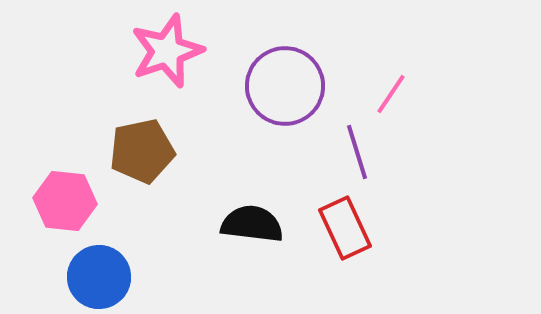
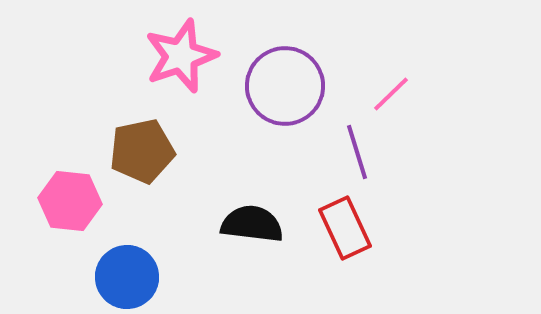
pink star: moved 14 px right, 5 px down
pink line: rotated 12 degrees clockwise
pink hexagon: moved 5 px right
blue circle: moved 28 px right
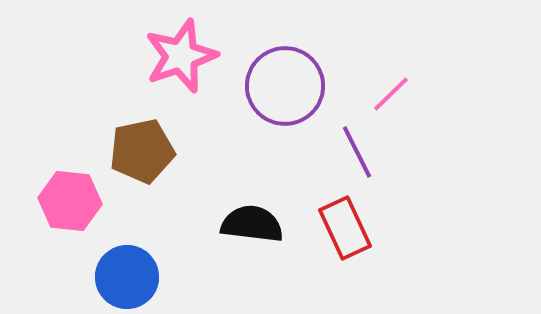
purple line: rotated 10 degrees counterclockwise
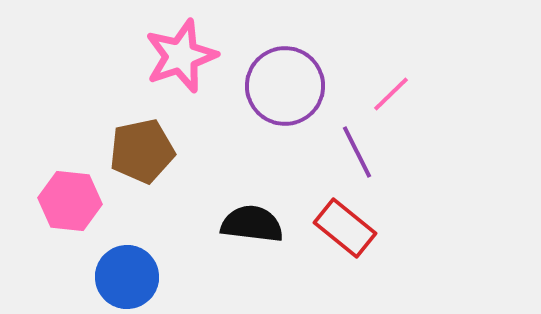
red rectangle: rotated 26 degrees counterclockwise
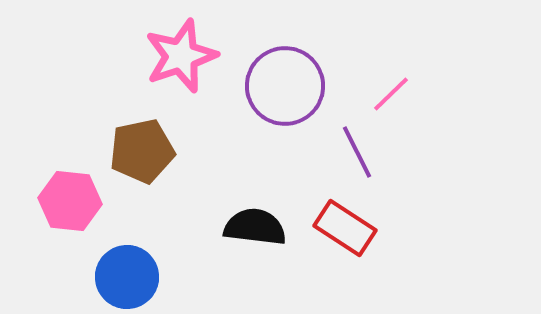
black semicircle: moved 3 px right, 3 px down
red rectangle: rotated 6 degrees counterclockwise
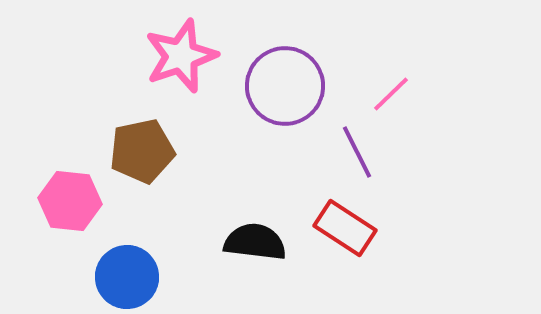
black semicircle: moved 15 px down
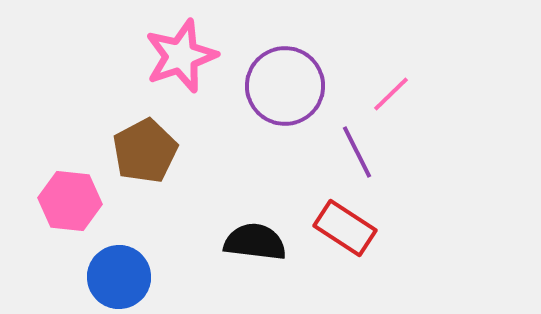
brown pentagon: moved 3 px right; rotated 16 degrees counterclockwise
blue circle: moved 8 px left
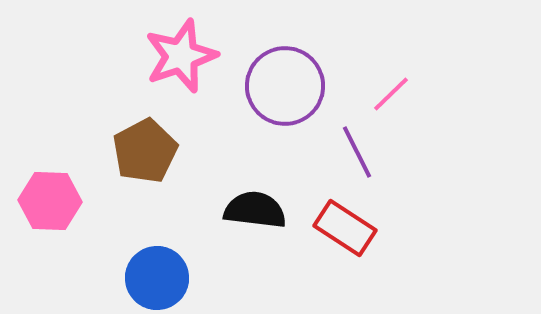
pink hexagon: moved 20 px left; rotated 4 degrees counterclockwise
black semicircle: moved 32 px up
blue circle: moved 38 px right, 1 px down
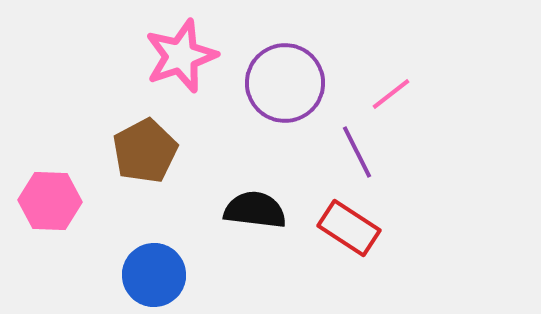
purple circle: moved 3 px up
pink line: rotated 6 degrees clockwise
red rectangle: moved 4 px right
blue circle: moved 3 px left, 3 px up
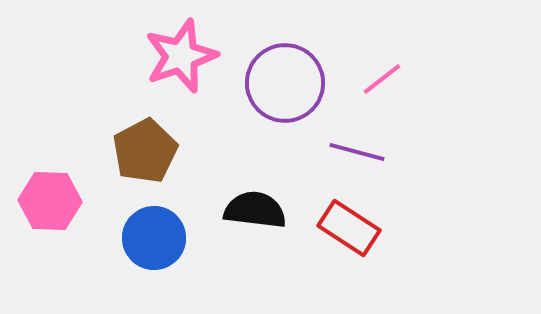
pink line: moved 9 px left, 15 px up
purple line: rotated 48 degrees counterclockwise
blue circle: moved 37 px up
